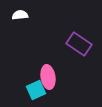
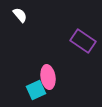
white semicircle: rotated 56 degrees clockwise
purple rectangle: moved 4 px right, 3 px up
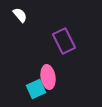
purple rectangle: moved 19 px left; rotated 30 degrees clockwise
cyan square: moved 1 px up
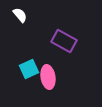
purple rectangle: rotated 35 degrees counterclockwise
cyan square: moved 7 px left, 20 px up
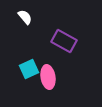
white semicircle: moved 5 px right, 2 px down
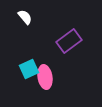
purple rectangle: moved 5 px right; rotated 65 degrees counterclockwise
pink ellipse: moved 3 px left
